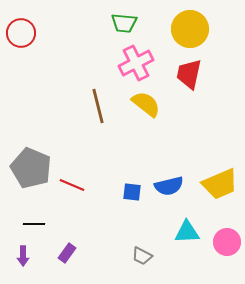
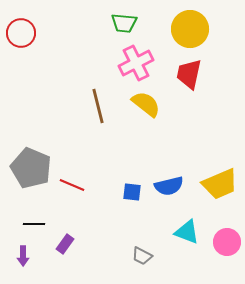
cyan triangle: rotated 24 degrees clockwise
purple rectangle: moved 2 px left, 9 px up
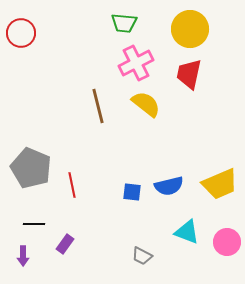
red line: rotated 55 degrees clockwise
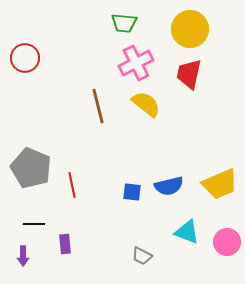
red circle: moved 4 px right, 25 px down
purple rectangle: rotated 42 degrees counterclockwise
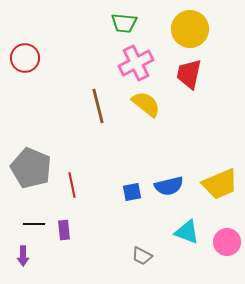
blue square: rotated 18 degrees counterclockwise
purple rectangle: moved 1 px left, 14 px up
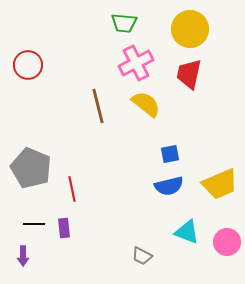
red circle: moved 3 px right, 7 px down
red line: moved 4 px down
blue square: moved 38 px right, 38 px up
purple rectangle: moved 2 px up
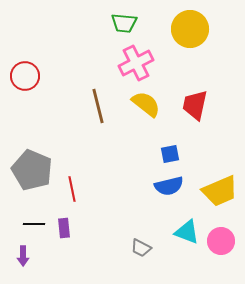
red circle: moved 3 px left, 11 px down
red trapezoid: moved 6 px right, 31 px down
gray pentagon: moved 1 px right, 2 px down
yellow trapezoid: moved 7 px down
pink circle: moved 6 px left, 1 px up
gray trapezoid: moved 1 px left, 8 px up
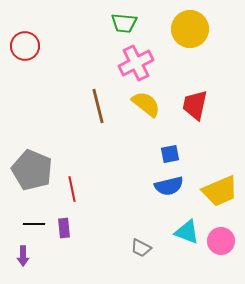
red circle: moved 30 px up
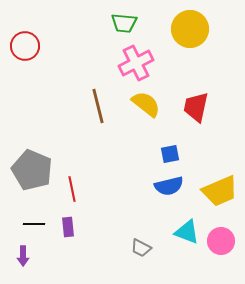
red trapezoid: moved 1 px right, 2 px down
purple rectangle: moved 4 px right, 1 px up
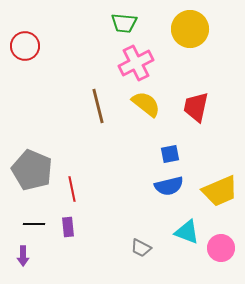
pink circle: moved 7 px down
